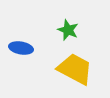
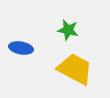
green star: rotated 10 degrees counterclockwise
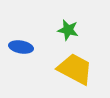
blue ellipse: moved 1 px up
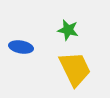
yellow trapezoid: rotated 36 degrees clockwise
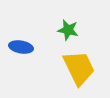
yellow trapezoid: moved 4 px right, 1 px up
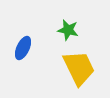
blue ellipse: moved 2 px right, 1 px down; rotated 75 degrees counterclockwise
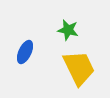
blue ellipse: moved 2 px right, 4 px down
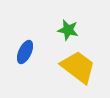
yellow trapezoid: moved 1 px left, 1 px up; rotated 27 degrees counterclockwise
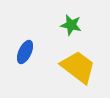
green star: moved 3 px right, 5 px up
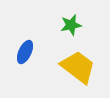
green star: rotated 25 degrees counterclockwise
